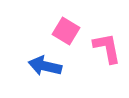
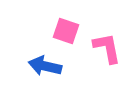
pink square: rotated 12 degrees counterclockwise
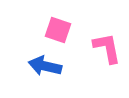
pink square: moved 8 px left, 1 px up
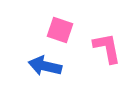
pink square: moved 2 px right
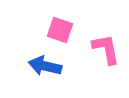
pink L-shape: moved 1 px left, 1 px down
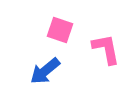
blue arrow: moved 5 px down; rotated 52 degrees counterclockwise
